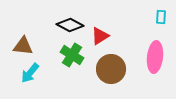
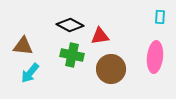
cyan rectangle: moved 1 px left
red triangle: rotated 24 degrees clockwise
green cross: rotated 20 degrees counterclockwise
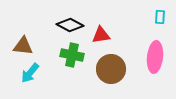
red triangle: moved 1 px right, 1 px up
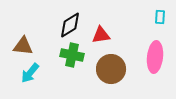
black diamond: rotated 60 degrees counterclockwise
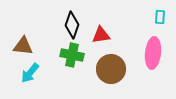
black diamond: moved 2 px right; rotated 40 degrees counterclockwise
pink ellipse: moved 2 px left, 4 px up
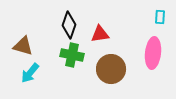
black diamond: moved 3 px left
red triangle: moved 1 px left, 1 px up
brown triangle: rotated 10 degrees clockwise
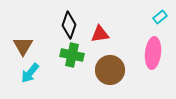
cyan rectangle: rotated 48 degrees clockwise
brown triangle: rotated 45 degrees clockwise
brown circle: moved 1 px left, 1 px down
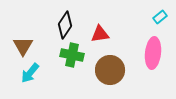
black diamond: moved 4 px left; rotated 16 degrees clockwise
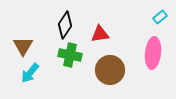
green cross: moved 2 px left
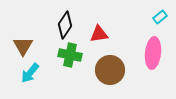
red triangle: moved 1 px left
